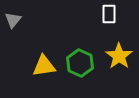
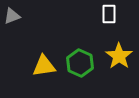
gray triangle: moved 1 px left, 4 px up; rotated 30 degrees clockwise
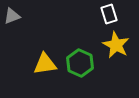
white rectangle: rotated 18 degrees counterclockwise
yellow star: moved 3 px left, 11 px up; rotated 8 degrees counterclockwise
yellow triangle: moved 1 px right, 2 px up
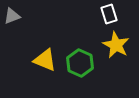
yellow triangle: moved 4 px up; rotated 30 degrees clockwise
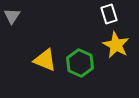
gray triangle: rotated 36 degrees counterclockwise
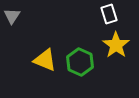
yellow star: rotated 8 degrees clockwise
green hexagon: moved 1 px up
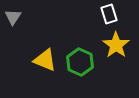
gray triangle: moved 1 px right, 1 px down
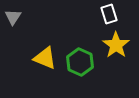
yellow triangle: moved 2 px up
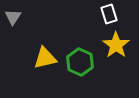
yellow triangle: rotated 35 degrees counterclockwise
